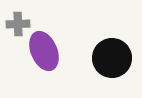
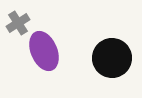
gray cross: moved 1 px up; rotated 30 degrees counterclockwise
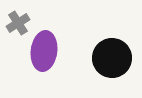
purple ellipse: rotated 30 degrees clockwise
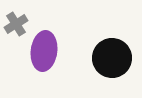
gray cross: moved 2 px left, 1 px down
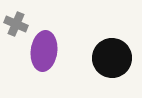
gray cross: rotated 35 degrees counterclockwise
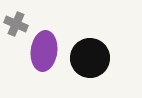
black circle: moved 22 px left
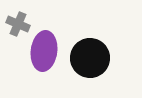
gray cross: moved 2 px right
